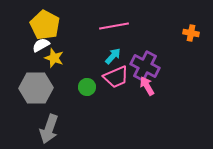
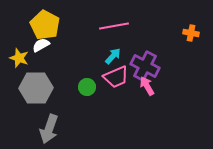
yellow star: moved 35 px left
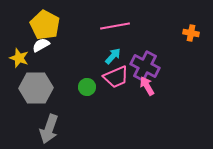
pink line: moved 1 px right
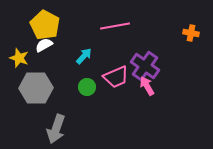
white semicircle: moved 3 px right
cyan arrow: moved 29 px left
purple cross: rotated 8 degrees clockwise
gray arrow: moved 7 px right
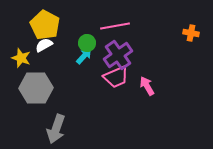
yellow star: moved 2 px right
purple cross: moved 27 px left, 11 px up; rotated 20 degrees clockwise
green circle: moved 44 px up
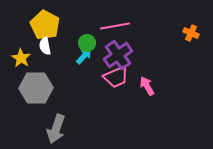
orange cross: rotated 14 degrees clockwise
white semicircle: moved 1 px right, 1 px down; rotated 72 degrees counterclockwise
yellow star: rotated 12 degrees clockwise
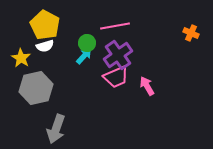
white semicircle: rotated 96 degrees counterclockwise
gray hexagon: rotated 12 degrees counterclockwise
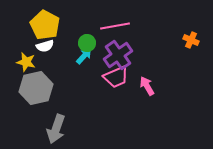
orange cross: moved 7 px down
yellow star: moved 5 px right, 4 px down; rotated 18 degrees counterclockwise
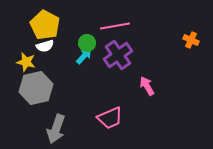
pink trapezoid: moved 6 px left, 41 px down
